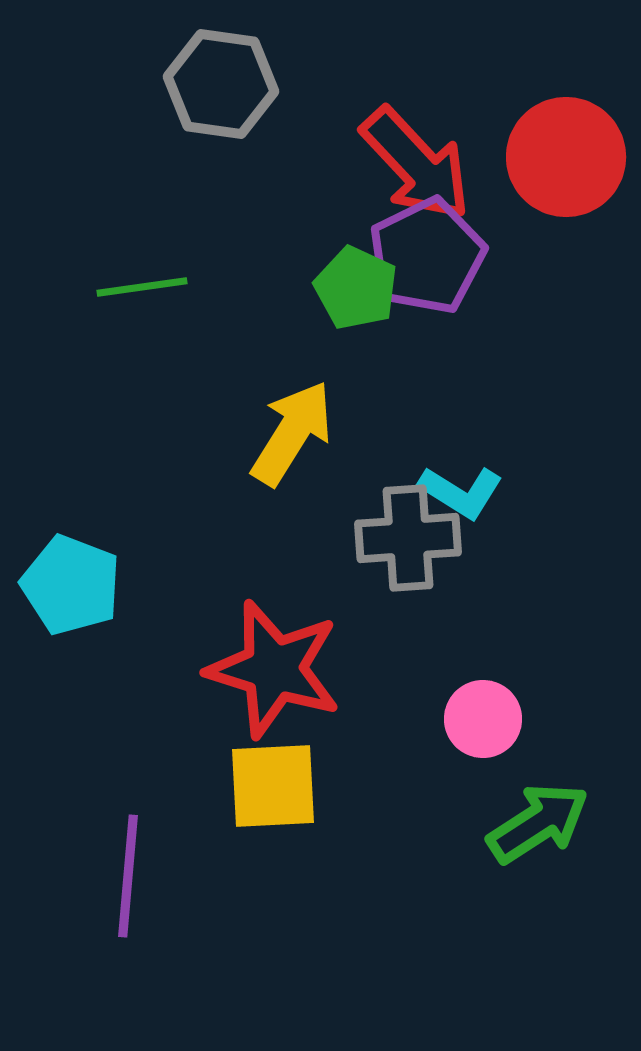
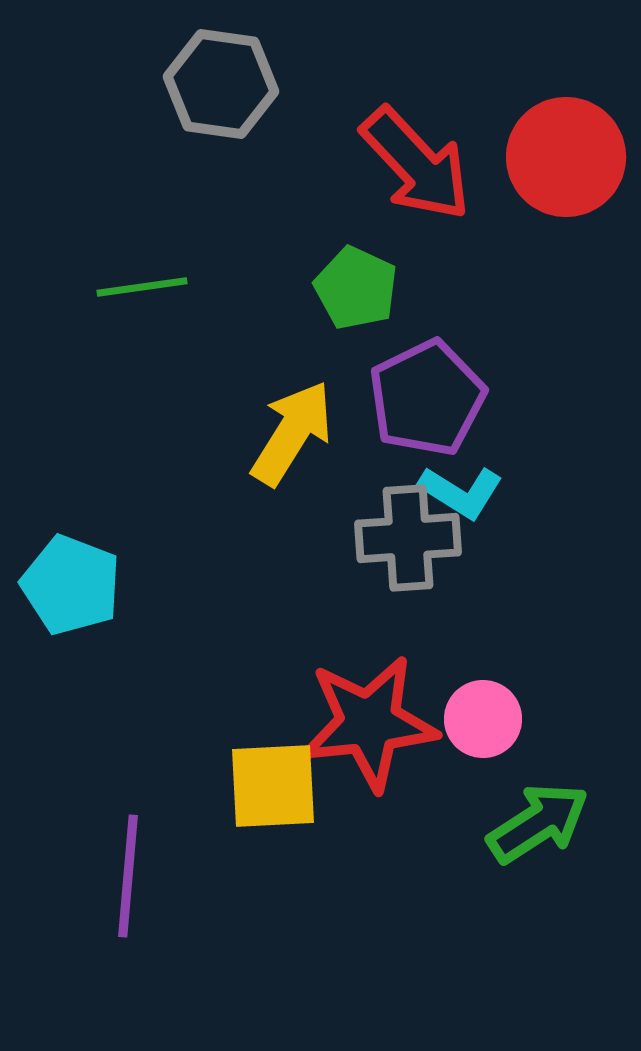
purple pentagon: moved 142 px down
red star: moved 95 px right, 54 px down; rotated 23 degrees counterclockwise
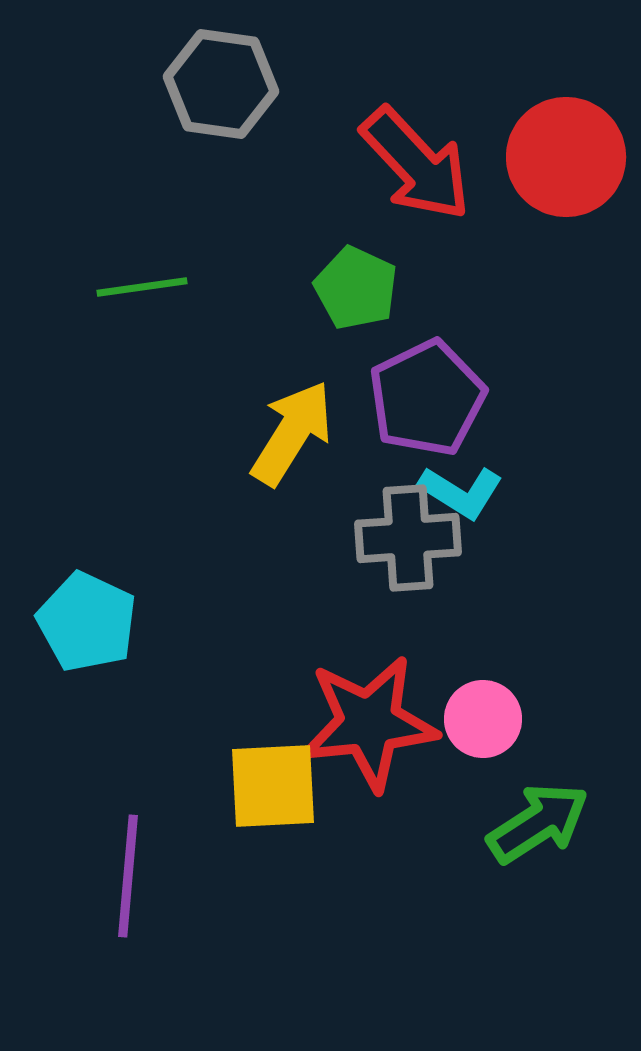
cyan pentagon: moved 16 px right, 37 px down; rotated 4 degrees clockwise
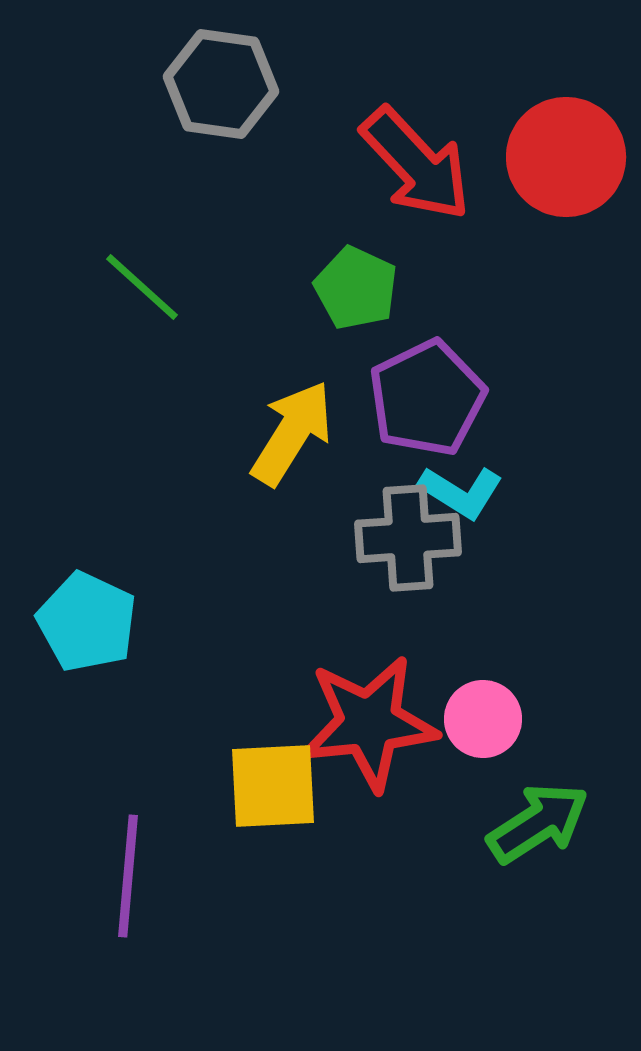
green line: rotated 50 degrees clockwise
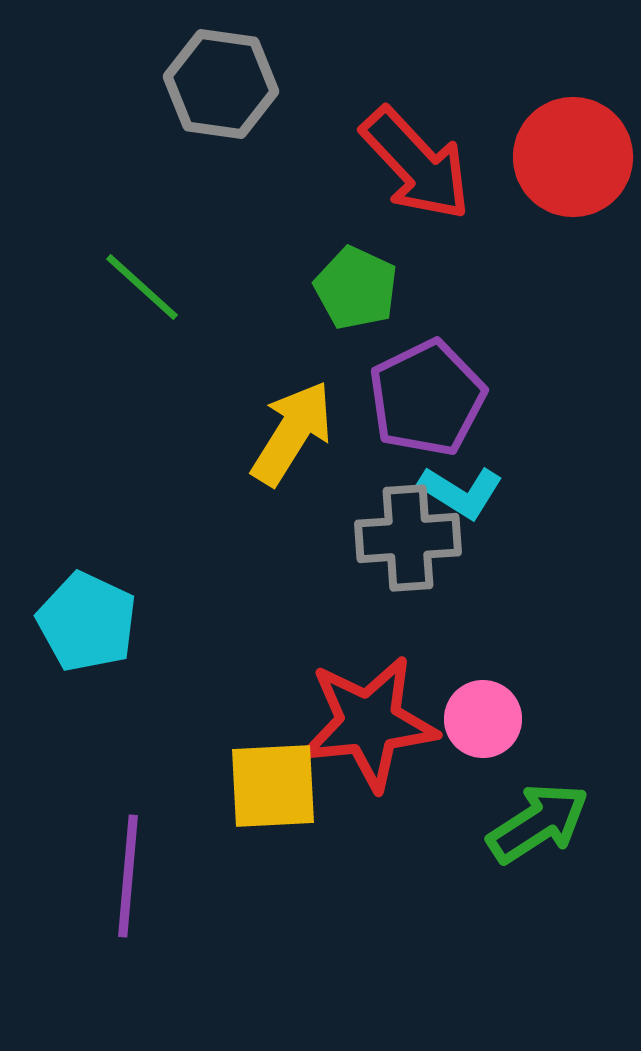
red circle: moved 7 px right
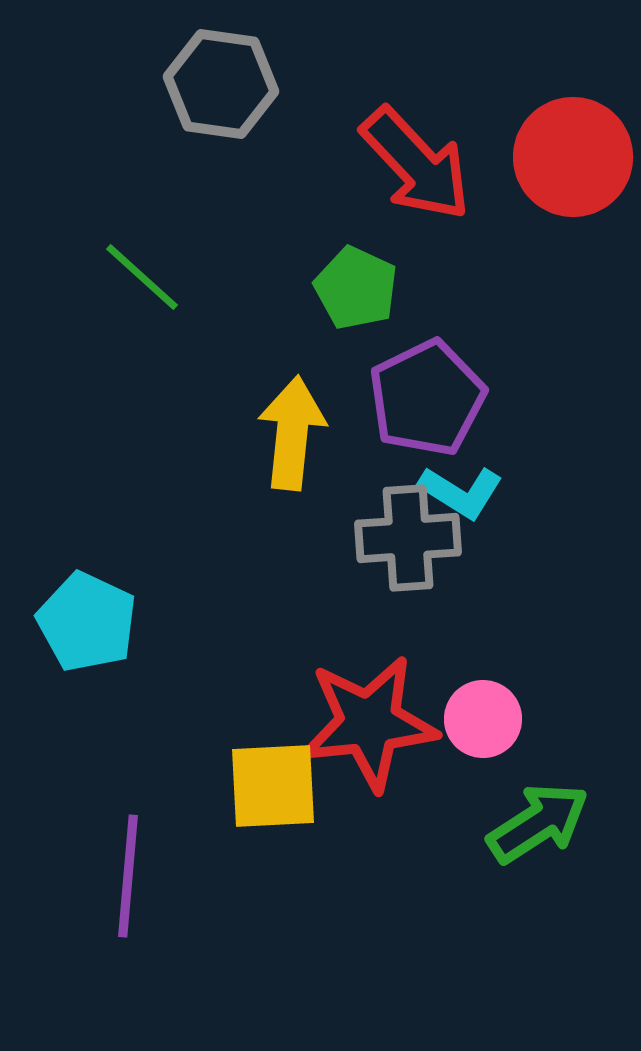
green line: moved 10 px up
yellow arrow: rotated 26 degrees counterclockwise
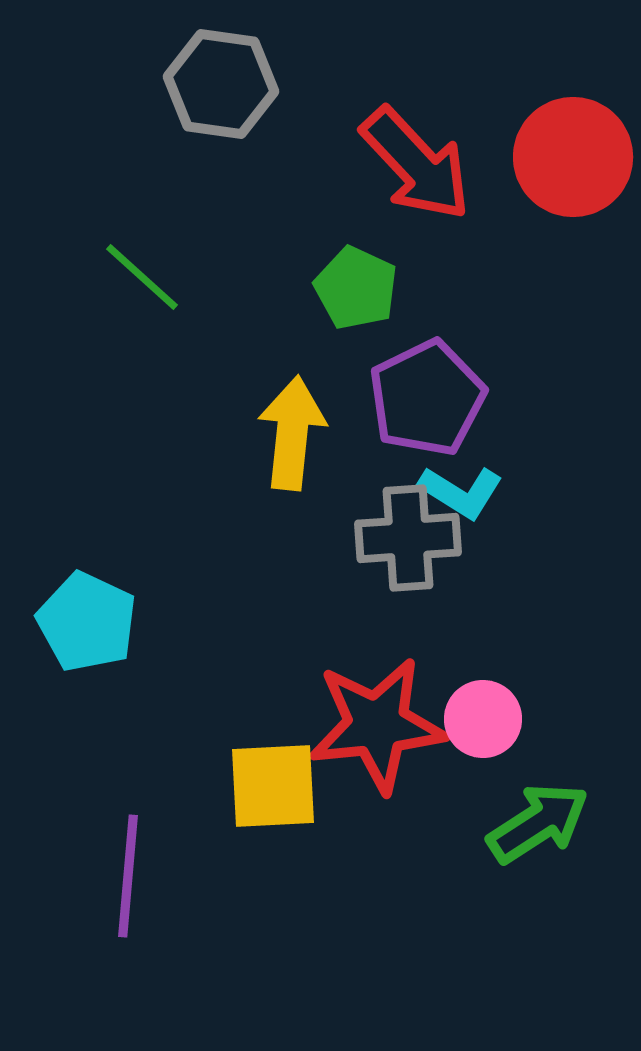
red star: moved 8 px right, 2 px down
